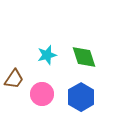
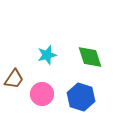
green diamond: moved 6 px right
blue hexagon: rotated 12 degrees counterclockwise
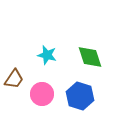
cyan star: rotated 30 degrees clockwise
blue hexagon: moved 1 px left, 1 px up
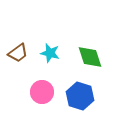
cyan star: moved 3 px right, 2 px up
brown trapezoid: moved 4 px right, 26 px up; rotated 20 degrees clockwise
pink circle: moved 2 px up
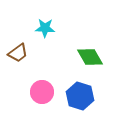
cyan star: moved 5 px left, 25 px up; rotated 12 degrees counterclockwise
green diamond: rotated 12 degrees counterclockwise
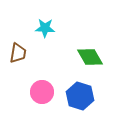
brown trapezoid: rotated 45 degrees counterclockwise
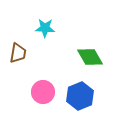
pink circle: moved 1 px right
blue hexagon: rotated 20 degrees clockwise
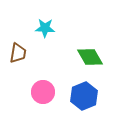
blue hexagon: moved 4 px right
